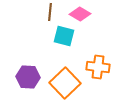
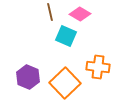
brown line: rotated 18 degrees counterclockwise
cyan square: moved 2 px right; rotated 10 degrees clockwise
purple hexagon: rotated 20 degrees clockwise
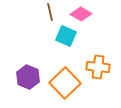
pink diamond: moved 1 px right
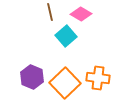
cyan square: rotated 25 degrees clockwise
orange cross: moved 11 px down
purple hexagon: moved 4 px right
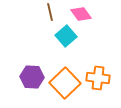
pink diamond: rotated 25 degrees clockwise
purple hexagon: rotated 20 degrees counterclockwise
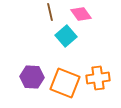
orange cross: rotated 15 degrees counterclockwise
orange square: rotated 24 degrees counterclockwise
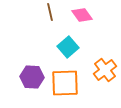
pink diamond: moved 1 px right, 1 px down
cyan square: moved 2 px right, 11 px down
orange cross: moved 7 px right, 8 px up; rotated 30 degrees counterclockwise
orange square: rotated 24 degrees counterclockwise
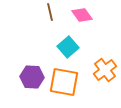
orange square: moved 1 px left, 1 px up; rotated 12 degrees clockwise
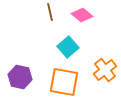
pink diamond: rotated 15 degrees counterclockwise
purple hexagon: moved 12 px left; rotated 10 degrees clockwise
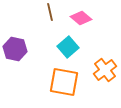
pink diamond: moved 1 px left, 3 px down
purple hexagon: moved 5 px left, 28 px up
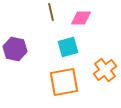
brown line: moved 1 px right
pink diamond: rotated 40 degrees counterclockwise
cyan square: rotated 25 degrees clockwise
orange square: rotated 20 degrees counterclockwise
